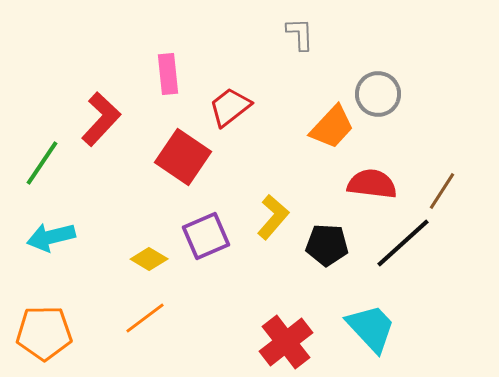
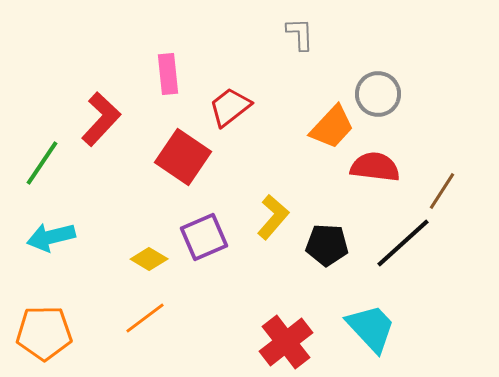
red semicircle: moved 3 px right, 17 px up
purple square: moved 2 px left, 1 px down
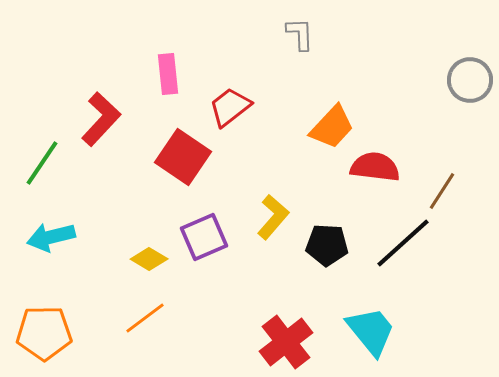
gray circle: moved 92 px right, 14 px up
cyan trapezoid: moved 3 px down; rotated 4 degrees clockwise
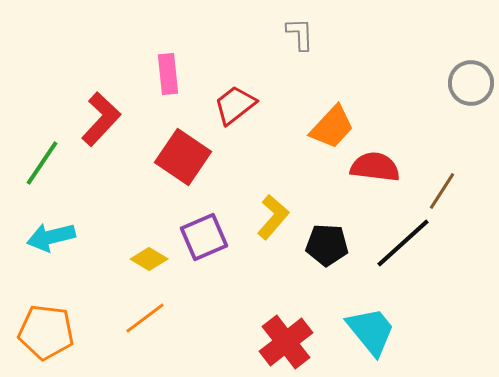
gray circle: moved 1 px right, 3 px down
red trapezoid: moved 5 px right, 2 px up
orange pentagon: moved 2 px right, 1 px up; rotated 8 degrees clockwise
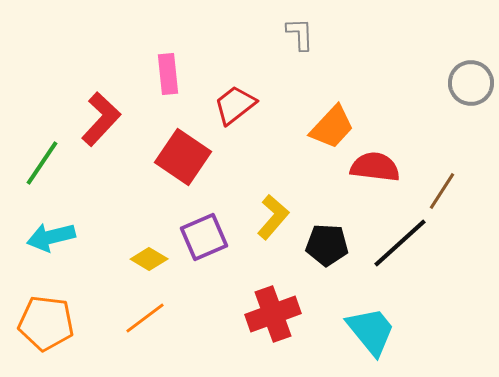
black line: moved 3 px left
orange pentagon: moved 9 px up
red cross: moved 13 px left, 28 px up; rotated 18 degrees clockwise
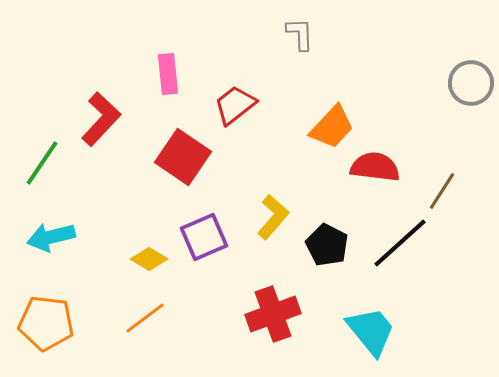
black pentagon: rotated 24 degrees clockwise
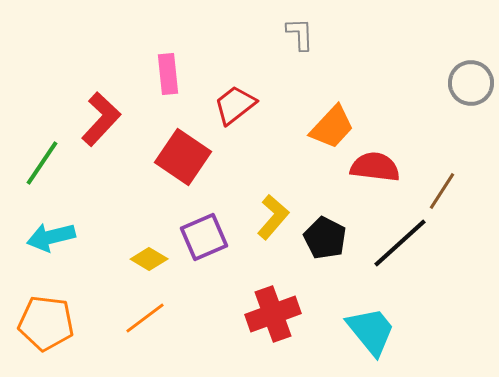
black pentagon: moved 2 px left, 7 px up
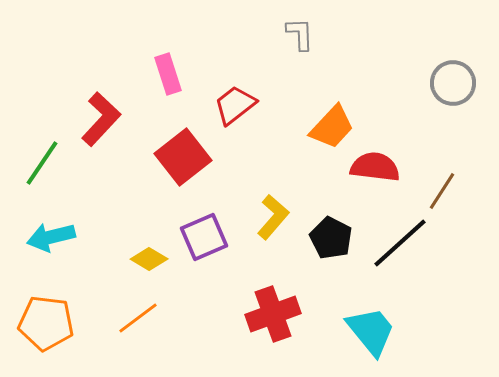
pink rectangle: rotated 12 degrees counterclockwise
gray circle: moved 18 px left
red square: rotated 18 degrees clockwise
black pentagon: moved 6 px right
orange line: moved 7 px left
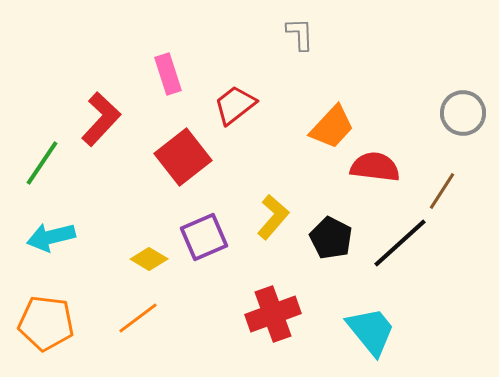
gray circle: moved 10 px right, 30 px down
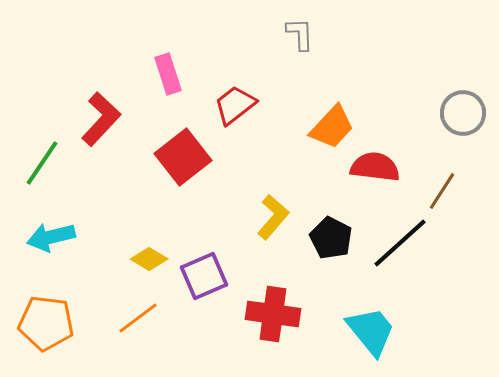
purple square: moved 39 px down
red cross: rotated 28 degrees clockwise
